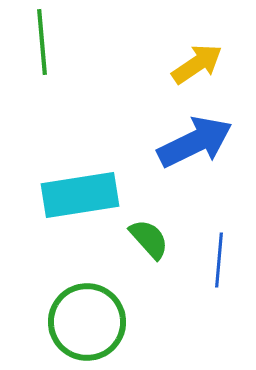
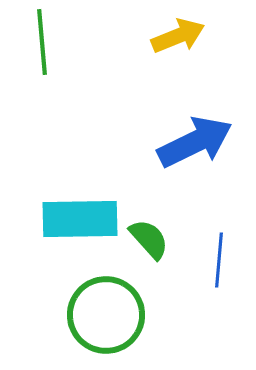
yellow arrow: moved 19 px left, 28 px up; rotated 12 degrees clockwise
cyan rectangle: moved 24 px down; rotated 8 degrees clockwise
green circle: moved 19 px right, 7 px up
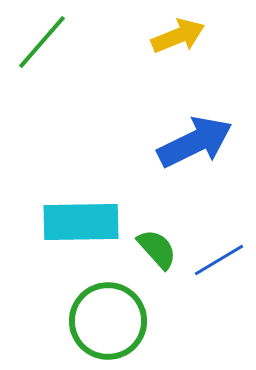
green line: rotated 46 degrees clockwise
cyan rectangle: moved 1 px right, 3 px down
green semicircle: moved 8 px right, 10 px down
blue line: rotated 54 degrees clockwise
green circle: moved 2 px right, 6 px down
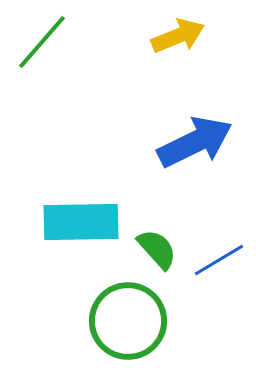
green circle: moved 20 px right
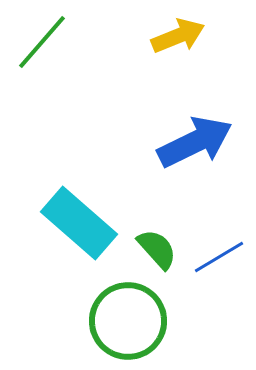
cyan rectangle: moved 2 px left, 1 px down; rotated 42 degrees clockwise
blue line: moved 3 px up
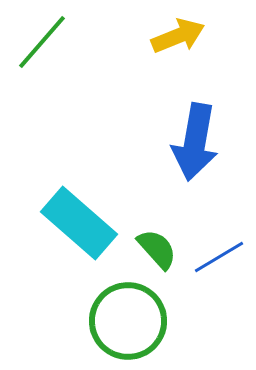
blue arrow: rotated 126 degrees clockwise
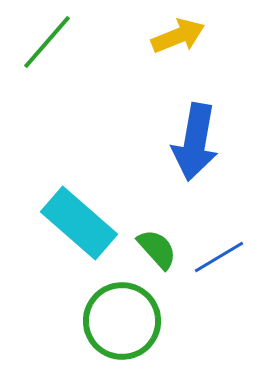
green line: moved 5 px right
green circle: moved 6 px left
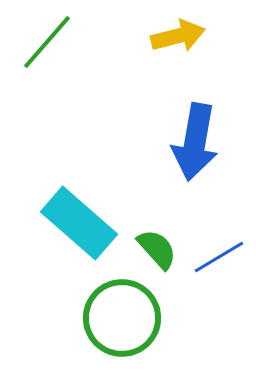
yellow arrow: rotated 8 degrees clockwise
green circle: moved 3 px up
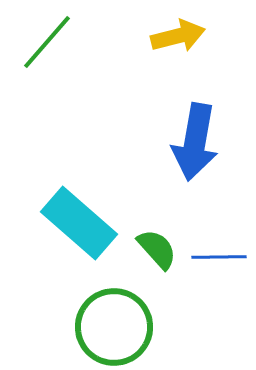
blue line: rotated 30 degrees clockwise
green circle: moved 8 px left, 9 px down
